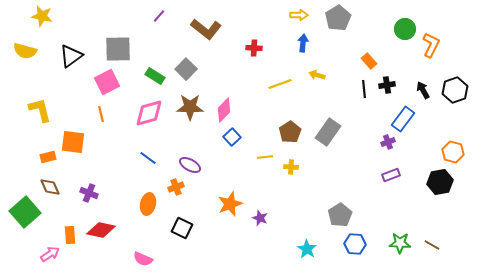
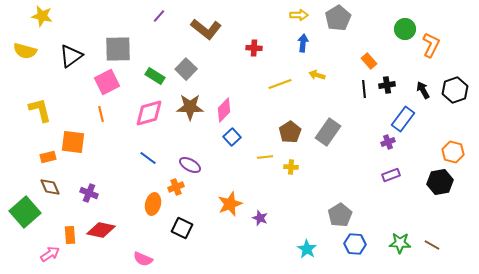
orange ellipse at (148, 204): moved 5 px right
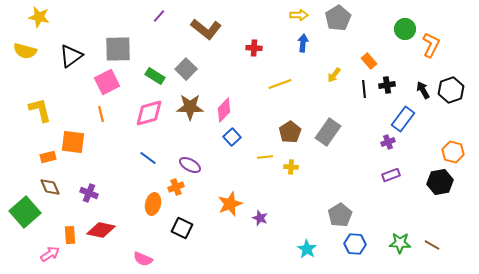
yellow star at (42, 16): moved 3 px left, 1 px down
yellow arrow at (317, 75): moved 17 px right; rotated 70 degrees counterclockwise
black hexagon at (455, 90): moved 4 px left
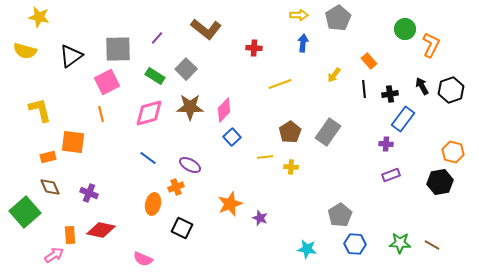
purple line at (159, 16): moved 2 px left, 22 px down
black cross at (387, 85): moved 3 px right, 9 px down
black arrow at (423, 90): moved 1 px left, 4 px up
purple cross at (388, 142): moved 2 px left, 2 px down; rotated 24 degrees clockwise
cyan star at (307, 249): rotated 24 degrees counterclockwise
pink arrow at (50, 254): moved 4 px right, 1 px down
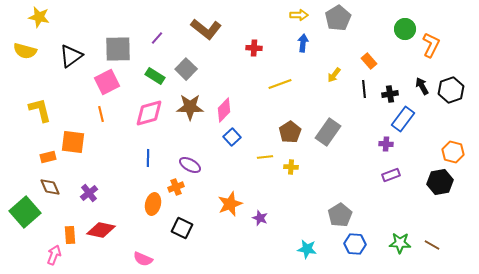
blue line at (148, 158): rotated 54 degrees clockwise
purple cross at (89, 193): rotated 30 degrees clockwise
pink arrow at (54, 255): rotated 36 degrees counterclockwise
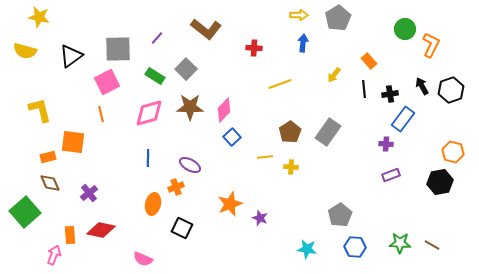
brown diamond at (50, 187): moved 4 px up
blue hexagon at (355, 244): moved 3 px down
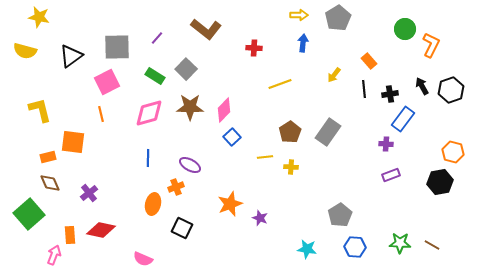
gray square at (118, 49): moved 1 px left, 2 px up
green square at (25, 212): moved 4 px right, 2 px down
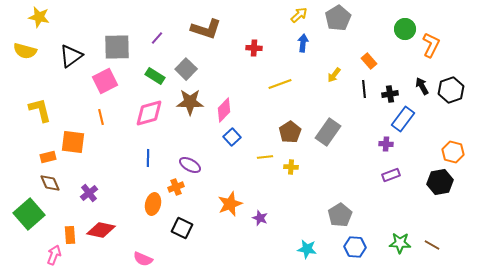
yellow arrow at (299, 15): rotated 42 degrees counterclockwise
brown L-shape at (206, 29): rotated 20 degrees counterclockwise
pink square at (107, 82): moved 2 px left, 1 px up
brown star at (190, 107): moved 5 px up
orange line at (101, 114): moved 3 px down
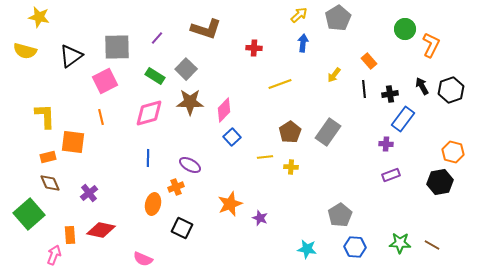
yellow L-shape at (40, 110): moved 5 px right, 6 px down; rotated 12 degrees clockwise
